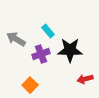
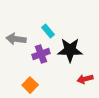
gray arrow: rotated 24 degrees counterclockwise
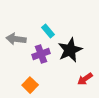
black star: rotated 25 degrees counterclockwise
red arrow: rotated 21 degrees counterclockwise
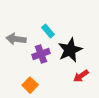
red arrow: moved 4 px left, 3 px up
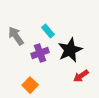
gray arrow: moved 3 px up; rotated 48 degrees clockwise
purple cross: moved 1 px left, 1 px up
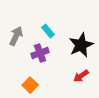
gray arrow: rotated 60 degrees clockwise
black star: moved 11 px right, 5 px up
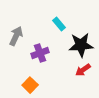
cyan rectangle: moved 11 px right, 7 px up
black star: rotated 20 degrees clockwise
red arrow: moved 2 px right, 6 px up
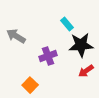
cyan rectangle: moved 8 px right
gray arrow: rotated 84 degrees counterclockwise
purple cross: moved 8 px right, 3 px down
red arrow: moved 3 px right, 1 px down
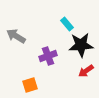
orange square: rotated 28 degrees clockwise
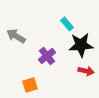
purple cross: moved 1 px left; rotated 18 degrees counterclockwise
red arrow: rotated 133 degrees counterclockwise
